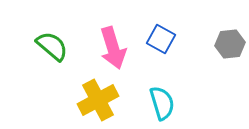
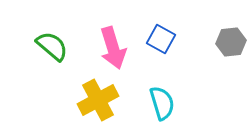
gray hexagon: moved 1 px right, 2 px up
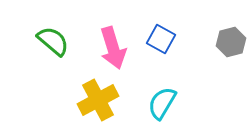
gray hexagon: rotated 8 degrees counterclockwise
green semicircle: moved 1 px right, 5 px up
cyan semicircle: rotated 132 degrees counterclockwise
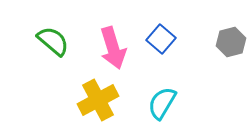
blue square: rotated 12 degrees clockwise
